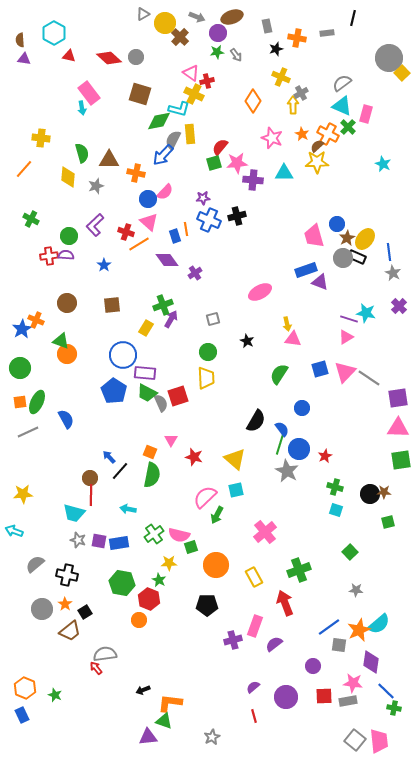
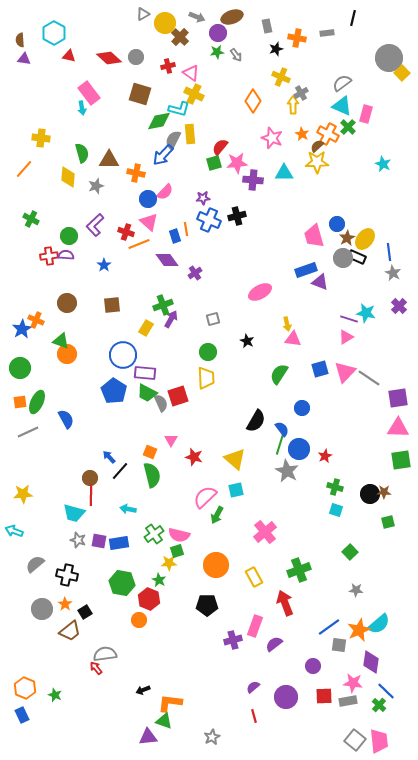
red cross at (207, 81): moved 39 px left, 15 px up
orange line at (139, 244): rotated 10 degrees clockwise
green semicircle at (152, 475): rotated 25 degrees counterclockwise
green square at (191, 547): moved 14 px left, 4 px down
green cross at (394, 708): moved 15 px left, 3 px up; rotated 32 degrees clockwise
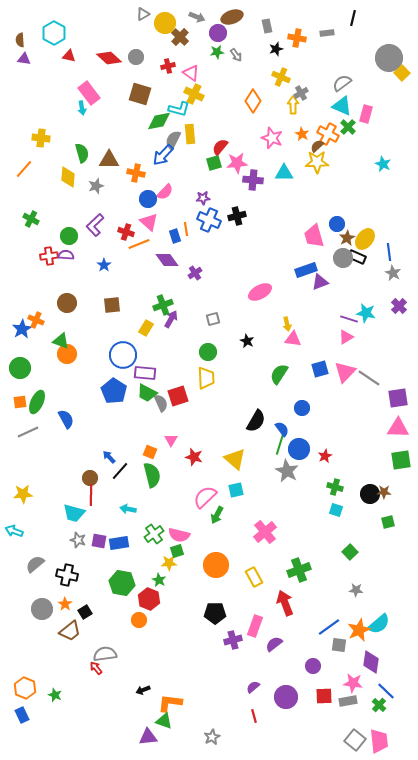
purple triangle at (320, 282): rotated 42 degrees counterclockwise
black pentagon at (207, 605): moved 8 px right, 8 px down
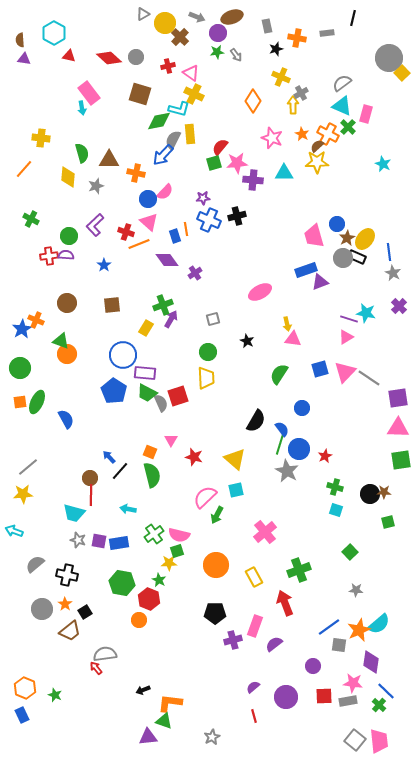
gray line at (28, 432): moved 35 px down; rotated 15 degrees counterclockwise
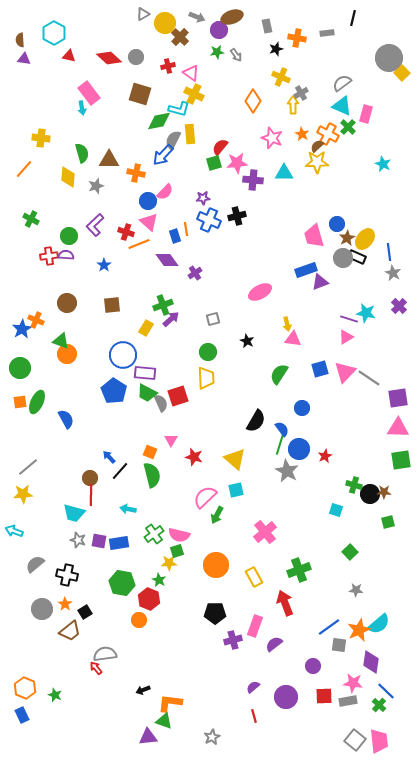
purple circle at (218, 33): moved 1 px right, 3 px up
blue circle at (148, 199): moved 2 px down
purple arrow at (171, 319): rotated 18 degrees clockwise
green cross at (335, 487): moved 19 px right, 2 px up
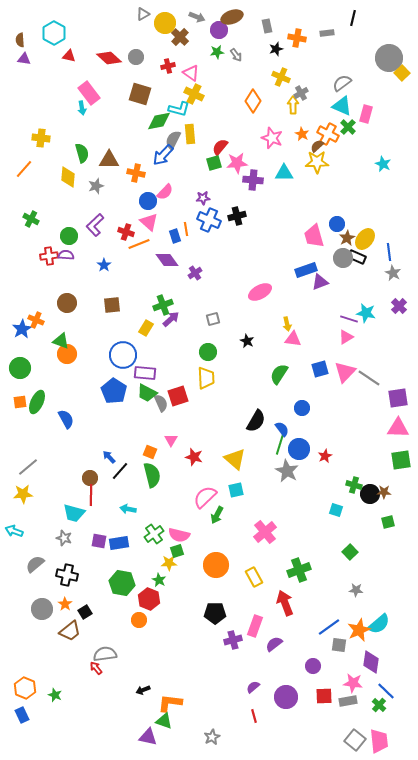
gray star at (78, 540): moved 14 px left, 2 px up
purple triangle at (148, 737): rotated 18 degrees clockwise
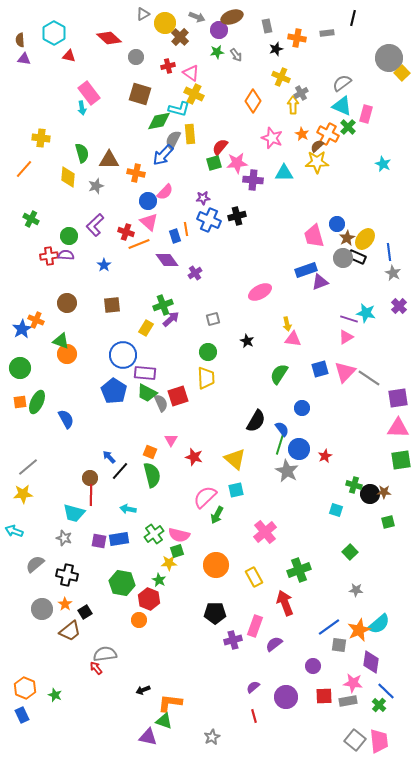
red diamond at (109, 58): moved 20 px up
blue rectangle at (119, 543): moved 4 px up
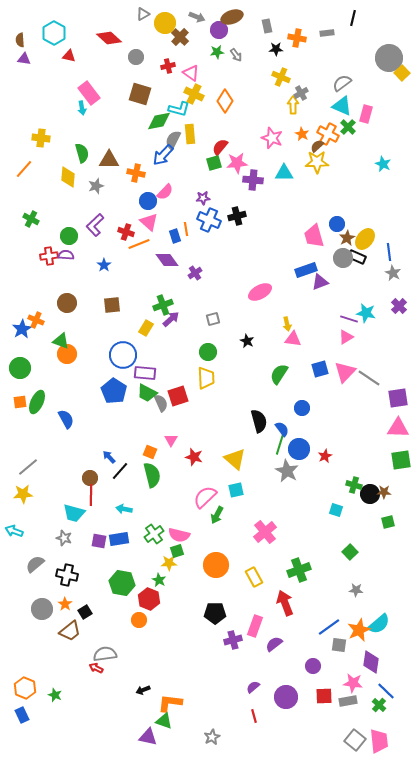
black star at (276, 49): rotated 16 degrees clockwise
orange diamond at (253, 101): moved 28 px left
black semicircle at (256, 421): moved 3 px right; rotated 45 degrees counterclockwise
cyan arrow at (128, 509): moved 4 px left
red arrow at (96, 668): rotated 24 degrees counterclockwise
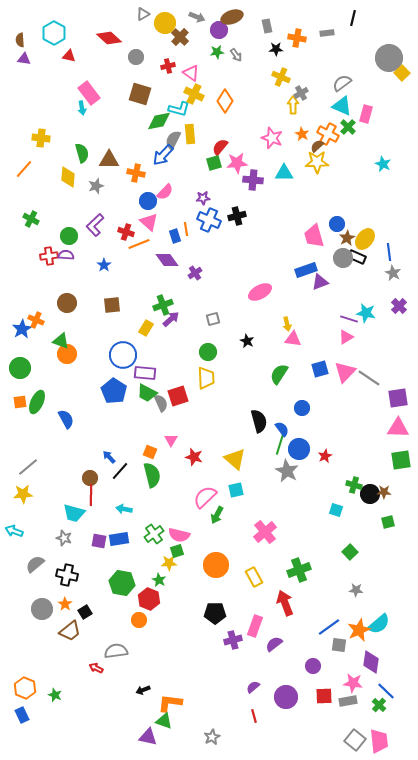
gray semicircle at (105, 654): moved 11 px right, 3 px up
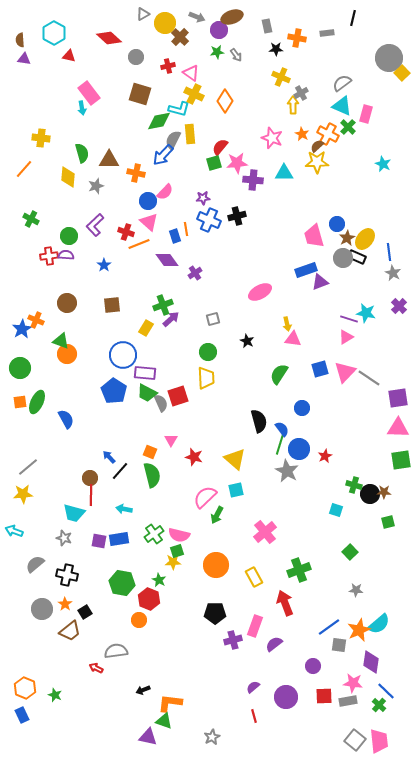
yellow star at (169, 563): moved 4 px right, 1 px up
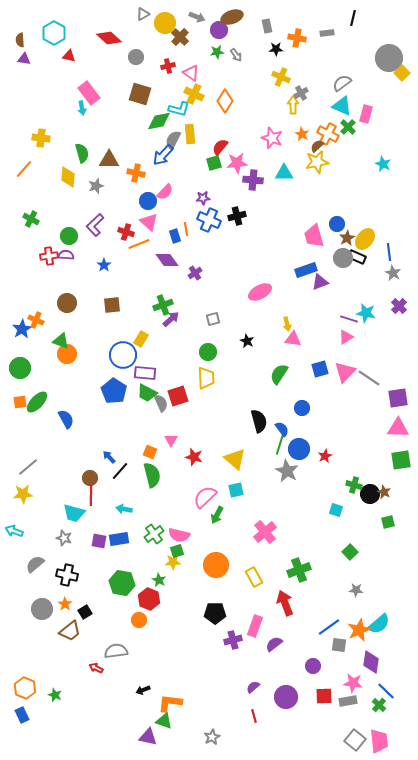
yellow star at (317, 162): rotated 10 degrees counterclockwise
yellow rectangle at (146, 328): moved 5 px left, 11 px down
green ellipse at (37, 402): rotated 20 degrees clockwise
brown star at (384, 492): rotated 24 degrees clockwise
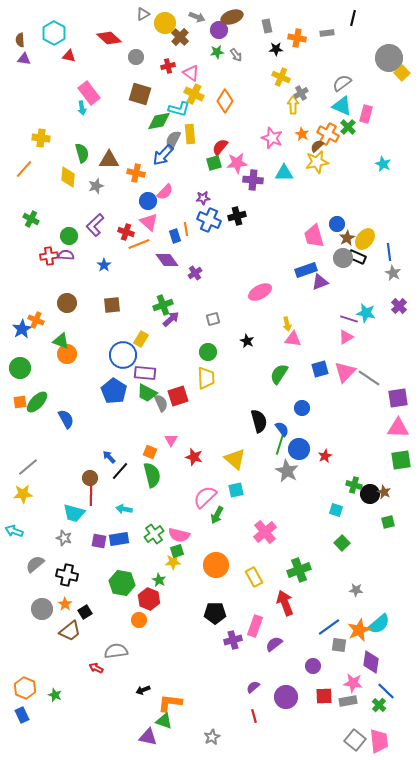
green square at (350, 552): moved 8 px left, 9 px up
